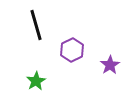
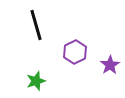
purple hexagon: moved 3 px right, 2 px down
green star: rotated 12 degrees clockwise
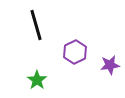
purple star: rotated 24 degrees clockwise
green star: moved 1 px right, 1 px up; rotated 18 degrees counterclockwise
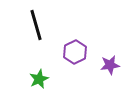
green star: moved 2 px right, 1 px up; rotated 12 degrees clockwise
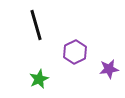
purple star: moved 1 px left, 4 px down
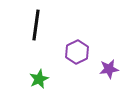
black line: rotated 24 degrees clockwise
purple hexagon: moved 2 px right
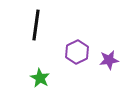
purple star: moved 9 px up
green star: moved 1 px right, 1 px up; rotated 18 degrees counterclockwise
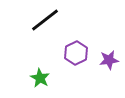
black line: moved 9 px right, 5 px up; rotated 44 degrees clockwise
purple hexagon: moved 1 px left, 1 px down
